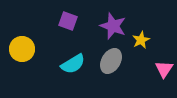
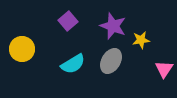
purple square: rotated 30 degrees clockwise
yellow star: rotated 18 degrees clockwise
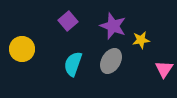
cyan semicircle: rotated 140 degrees clockwise
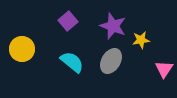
cyan semicircle: moved 1 px left, 2 px up; rotated 110 degrees clockwise
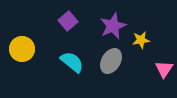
purple star: rotated 28 degrees clockwise
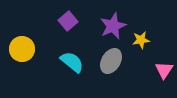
pink triangle: moved 1 px down
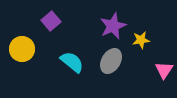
purple square: moved 17 px left
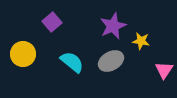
purple square: moved 1 px right, 1 px down
yellow star: moved 1 px down; rotated 18 degrees clockwise
yellow circle: moved 1 px right, 5 px down
gray ellipse: rotated 30 degrees clockwise
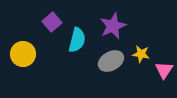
yellow star: moved 13 px down
cyan semicircle: moved 5 px right, 22 px up; rotated 65 degrees clockwise
